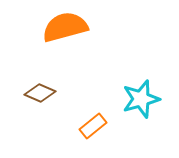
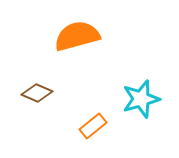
orange semicircle: moved 12 px right, 9 px down
brown diamond: moved 3 px left
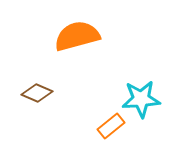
cyan star: rotated 12 degrees clockwise
orange rectangle: moved 18 px right
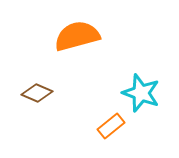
cyan star: moved 6 px up; rotated 24 degrees clockwise
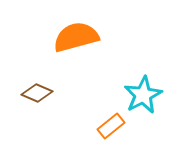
orange semicircle: moved 1 px left, 1 px down
cyan star: moved 2 px right, 2 px down; rotated 24 degrees clockwise
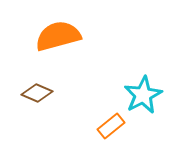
orange semicircle: moved 18 px left, 1 px up
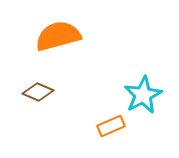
brown diamond: moved 1 px right, 1 px up
orange rectangle: rotated 16 degrees clockwise
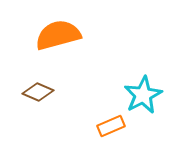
orange semicircle: moved 1 px up
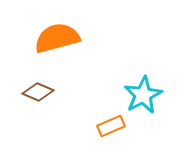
orange semicircle: moved 1 px left, 3 px down
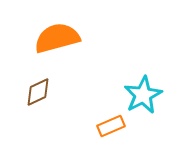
brown diamond: rotated 48 degrees counterclockwise
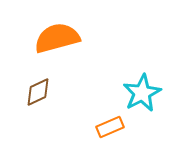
cyan star: moved 1 px left, 2 px up
orange rectangle: moved 1 px left, 1 px down
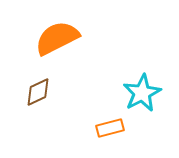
orange semicircle: rotated 12 degrees counterclockwise
orange rectangle: moved 1 px down; rotated 8 degrees clockwise
